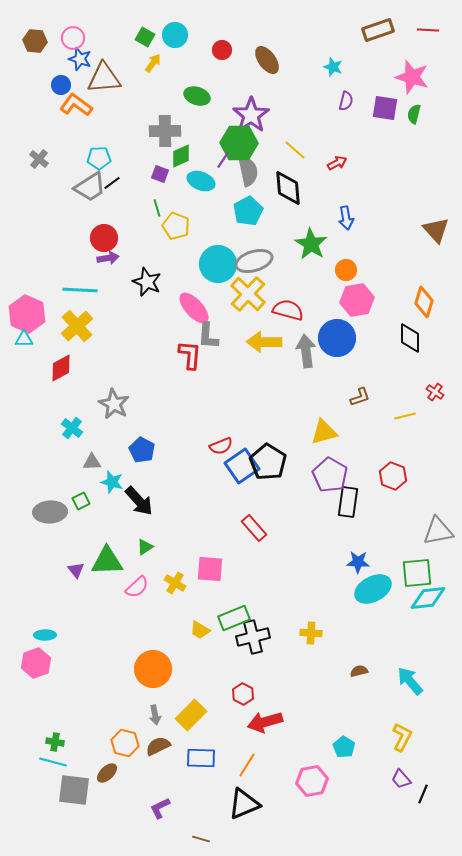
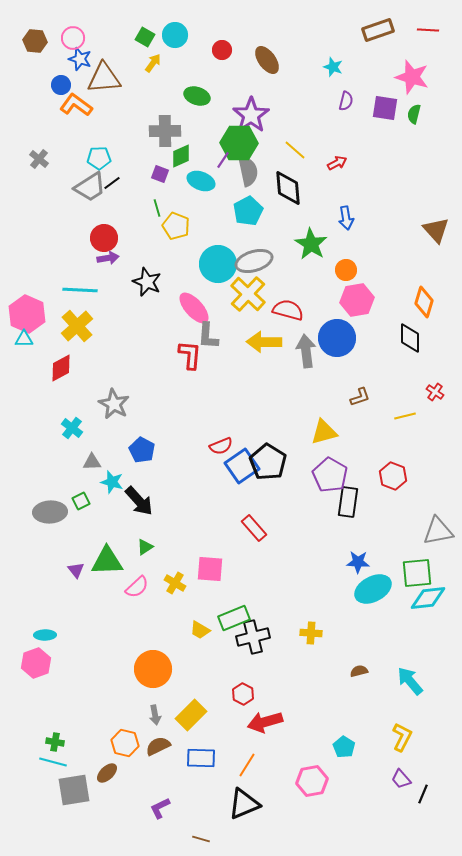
gray square at (74, 790): rotated 16 degrees counterclockwise
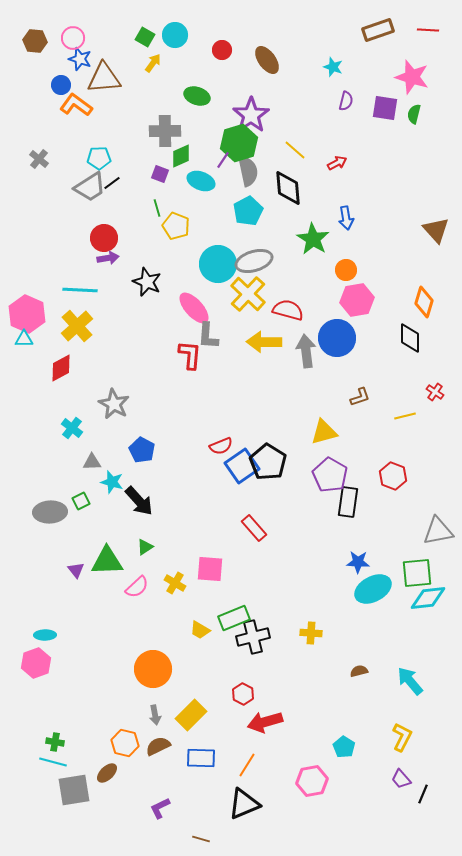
green hexagon at (239, 143): rotated 18 degrees counterclockwise
green star at (311, 244): moved 2 px right, 5 px up
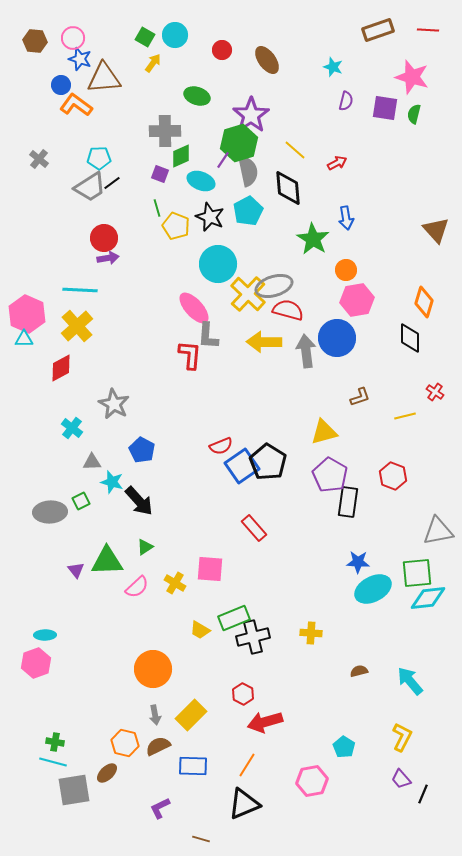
gray ellipse at (254, 261): moved 20 px right, 25 px down
black star at (147, 282): moved 63 px right, 65 px up
blue rectangle at (201, 758): moved 8 px left, 8 px down
